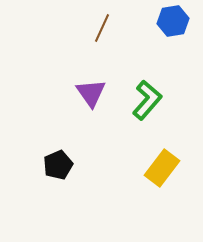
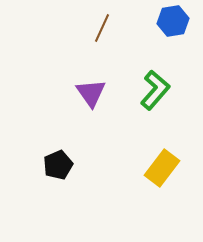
green L-shape: moved 8 px right, 10 px up
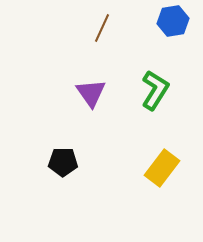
green L-shape: rotated 9 degrees counterclockwise
black pentagon: moved 5 px right, 3 px up; rotated 24 degrees clockwise
